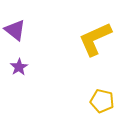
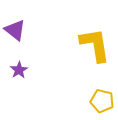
yellow L-shape: moved 6 px down; rotated 105 degrees clockwise
purple star: moved 3 px down
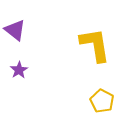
yellow pentagon: rotated 15 degrees clockwise
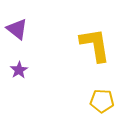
purple triangle: moved 2 px right, 1 px up
yellow pentagon: rotated 25 degrees counterclockwise
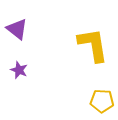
yellow L-shape: moved 2 px left
purple star: rotated 18 degrees counterclockwise
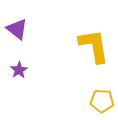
yellow L-shape: moved 1 px right, 1 px down
purple star: rotated 18 degrees clockwise
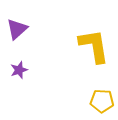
purple triangle: rotated 40 degrees clockwise
purple star: rotated 12 degrees clockwise
